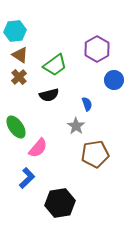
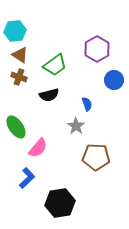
brown cross: rotated 28 degrees counterclockwise
brown pentagon: moved 1 px right, 3 px down; rotated 12 degrees clockwise
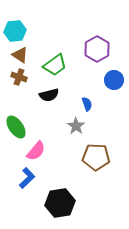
pink semicircle: moved 2 px left, 3 px down
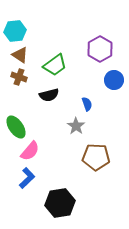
purple hexagon: moved 3 px right
pink semicircle: moved 6 px left
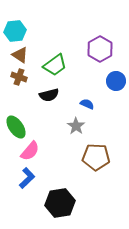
blue circle: moved 2 px right, 1 px down
blue semicircle: rotated 48 degrees counterclockwise
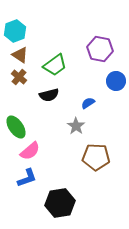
cyan hexagon: rotated 15 degrees counterclockwise
purple hexagon: rotated 20 degrees counterclockwise
brown cross: rotated 21 degrees clockwise
blue semicircle: moved 1 px right, 1 px up; rotated 56 degrees counterclockwise
pink semicircle: rotated 10 degrees clockwise
blue L-shape: rotated 25 degrees clockwise
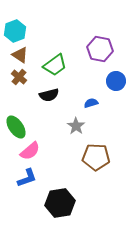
blue semicircle: moved 3 px right; rotated 16 degrees clockwise
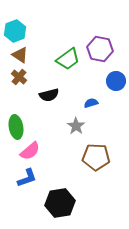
green trapezoid: moved 13 px right, 6 px up
green ellipse: rotated 25 degrees clockwise
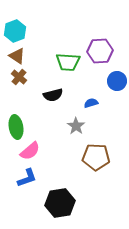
purple hexagon: moved 2 px down; rotated 15 degrees counterclockwise
brown triangle: moved 3 px left, 1 px down
green trapezoid: moved 3 px down; rotated 40 degrees clockwise
blue circle: moved 1 px right
black semicircle: moved 4 px right
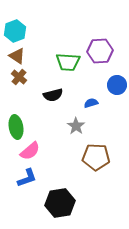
blue circle: moved 4 px down
